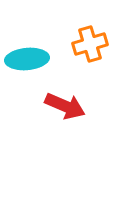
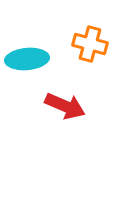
orange cross: rotated 32 degrees clockwise
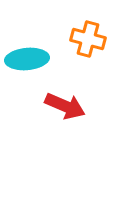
orange cross: moved 2 px left, 5 px up
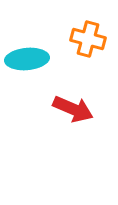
red arrow: moved 8 px right, 3 px down
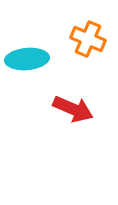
orange cross: rotated 8 degrees clockwise
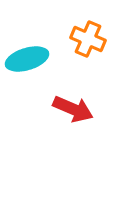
cyan ellipse: rotated 12 degrees counterclockwise
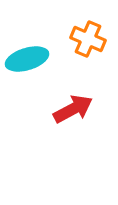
red arrow: rotated 51 degrees counterclockwise
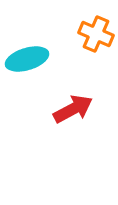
orange cross: moved 8 px right, 5 px up
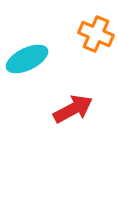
cyan ellipse: rotated 9 degrees counterclockwise
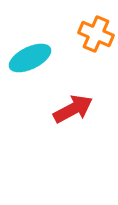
cyan ellipse: moved 3 px right, 1 px up
